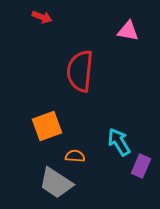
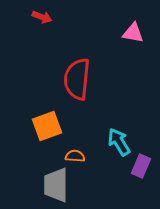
pink triangle: moved 5 px right, 2 px down
red semicircle: moved 3 px left, 8 px down
gray trapezoid: moved 2 px down; rotated 57 degrees clockwise
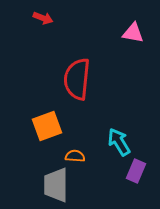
red arrow: moved 1 px right, 1 px down
purple rectangle: moved 5 px left, 5 px down
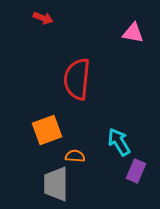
orange square: moved 4 px down
gray trapezoid: moved 1 px up
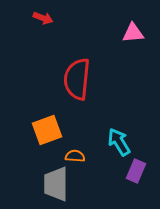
pink triangle: rotated 15 degrees counterclockwise
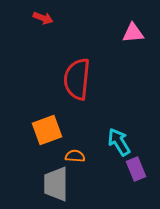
purple rectangle: moved 2 px up; rotated 45 degrees counterclockwise
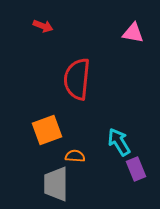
red arrow: moved 8 px down
pink triangle: rotated 15 degrees clockwise
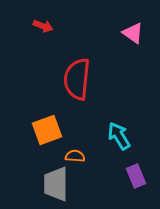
pink triangle: rotated 25 degrees clockwise
cyan arrow: moved 6 px up
purple rectangle: moved 7 px down
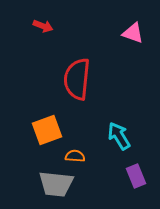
pink triangle: rotated 15 degrees counterclockwise
gray trapezoid: rotated 84 degrees counterclockwise
